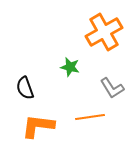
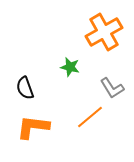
orange line: rotated 32 degrees counterclockwise
orange L-shape: moved 5 px left, 1 px down
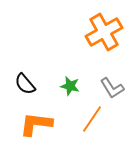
green star: moved 19 px down
black semicircle: moved 4 px up; rotated 20 degrees counterclockwise
orange line: moved 2 px right, 2 px down; rotated 16 degrees counterclockwise
orange L-shape: moved 3 px right, 3 px up
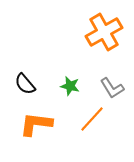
orange line: rotated 8 degrees clockwise
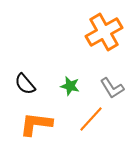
orange line: moved 1 px left
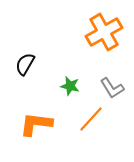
black semicircle: moved 20 px up; rotated 70 degrees clockwise
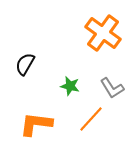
orange cross: moved 1 px left, 1 px down; rotated 24 degrees counterclockwise
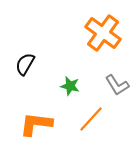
gray L-shape: moved 5 px right, 3 px up
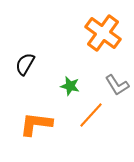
orange line: moved 4 px up
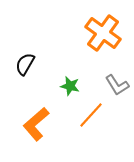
orange L-shape: rotated 48 degrees counterclockwise
